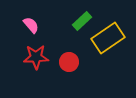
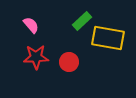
yellow rectangle: rotated 44 degrees clockwise
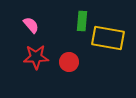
green rectangle: rotated 42 degrees counterclockwise
